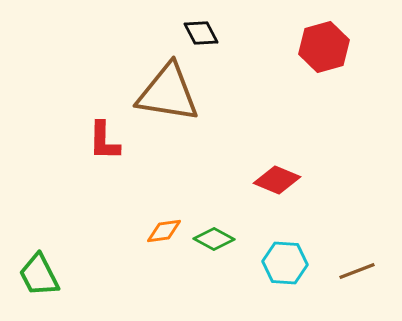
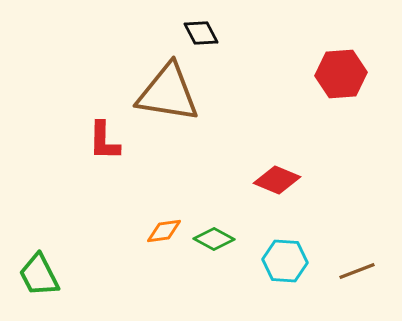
red hexagon: moved 17 px right, 27 px down; rotated 12 degrees clockwise
cyan hexagon: moved 2 px up
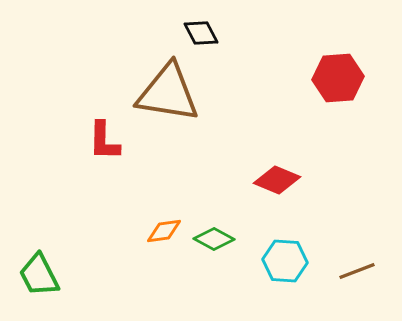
red hexagon: moved 3 px left, 4 px down
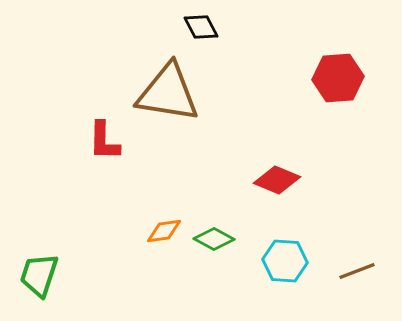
black diamond: moved 6 px up
green trapezoid: rotated 45 degrees clockwise
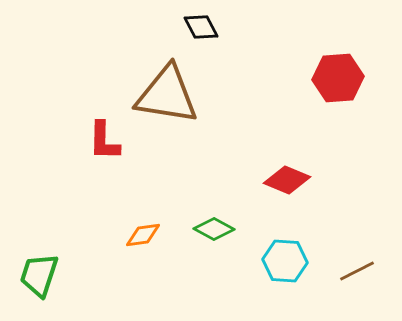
brown triangle: moved 1 px left, 2 px down
red diamond: moved 10 px right
orange diamond: moved 21 px left, 4 px down
green diamond: moved 10 px up
brown line: rotated 6 degrees counterclockwise
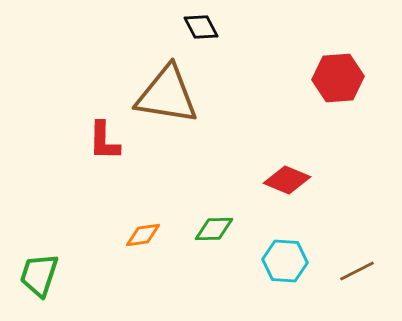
green diamond: rotated 30 degrees counterclockwise
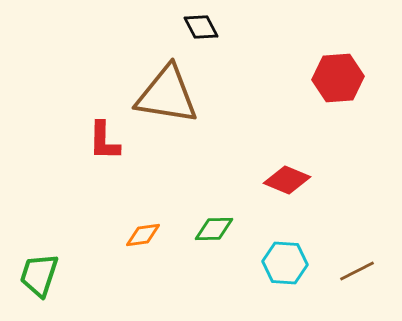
cyan hexagon: moved 2 px down
